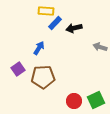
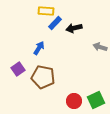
brown pentagon: rotated 15 degrees clockwise
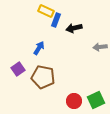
yellow rectangle: rotated 21 degrees clockwise
blue rectangle: moved 1 px right, 3 px up; rotated 24 degrees counterclockwise
gray arrow: rotated 24 degrees counterclockwise
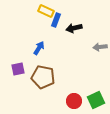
purple square: rotated 24 degrees clockwise
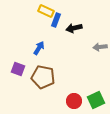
purple square: rotated 32 degrees clockwise
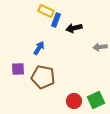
purple square: rotated 24 degrees counterclockwise
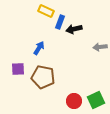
blue rectangle: moved 4 px right, 2 px down
black arrow: moved 1 px down
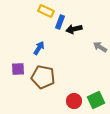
gray arrow: rotated 40 degrees clockwise
